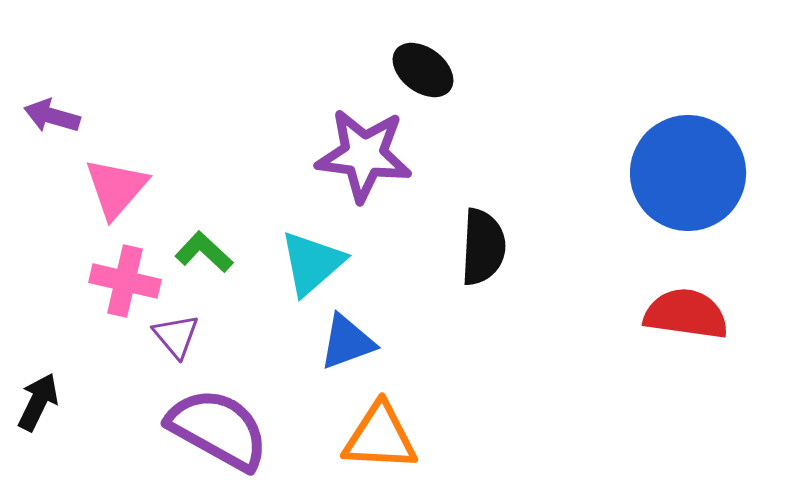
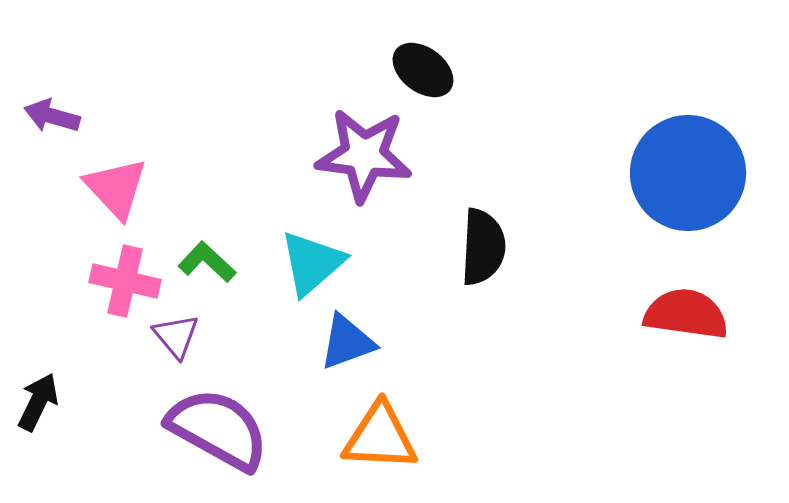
pink triangle: rotated 24 degrees counterclockwise
green L-shape: moved 3 px right, 10 px down
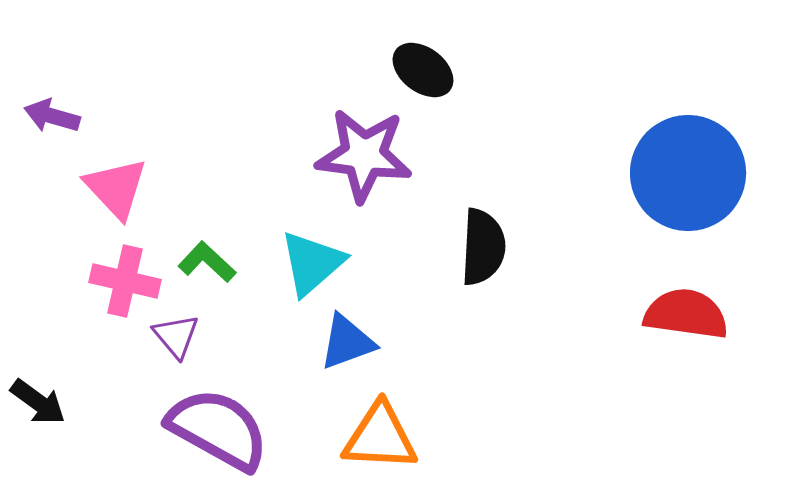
black arrow: rotated 100 degrees clockwise
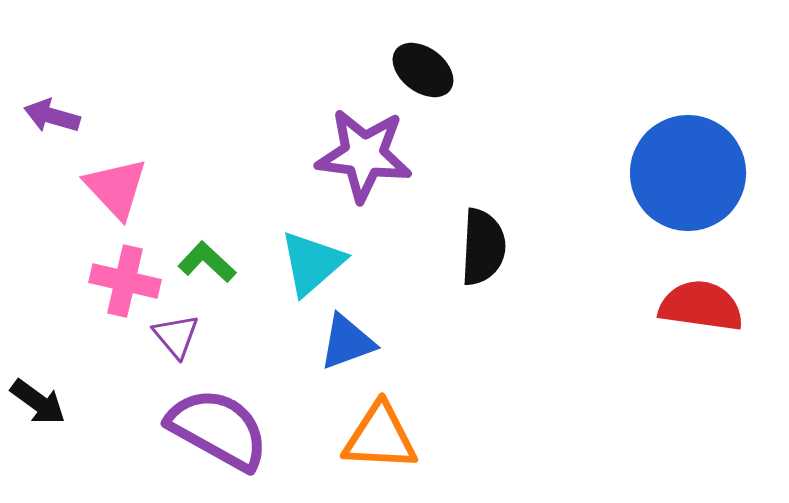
red semicircle: moved 15 px right, 8 px up
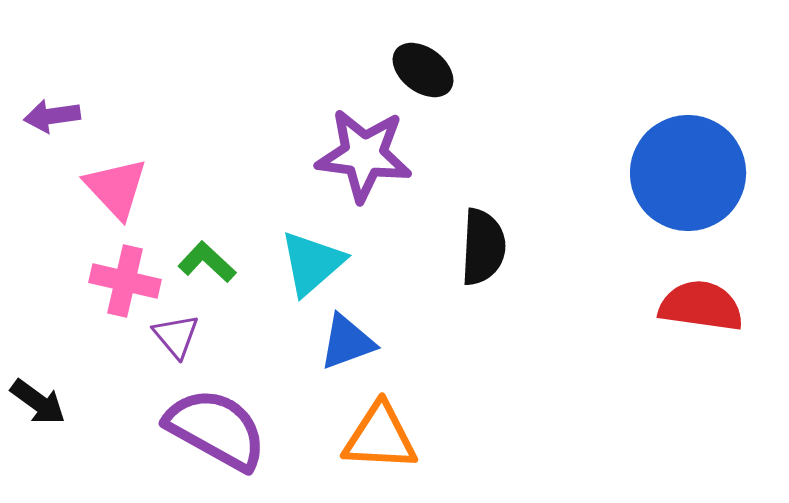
purple arrow: rotated 24 degrees counterclockwise
purple semicircle: moved 2 px left
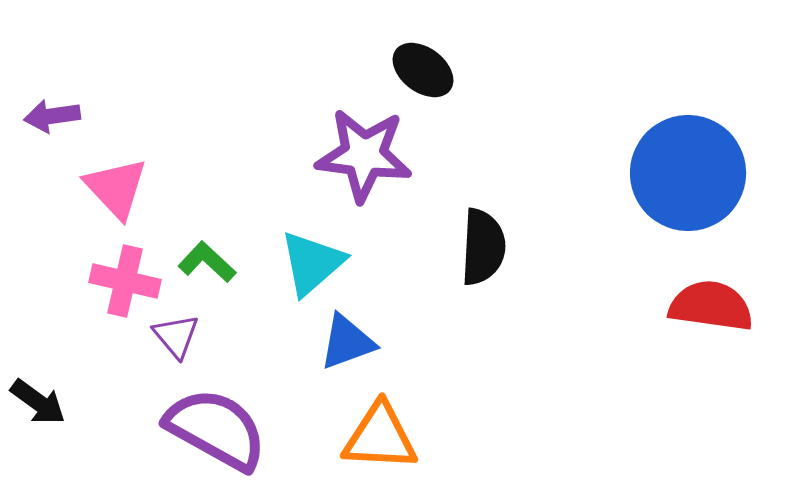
red semicircle: moved 10 px right
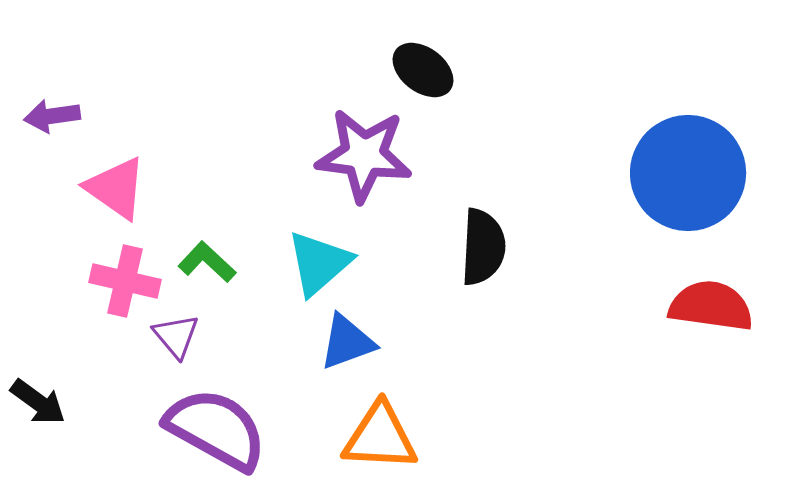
pink triangle: rotated 12 degrees counterclockwise
cyan triangle: moved 7 px right
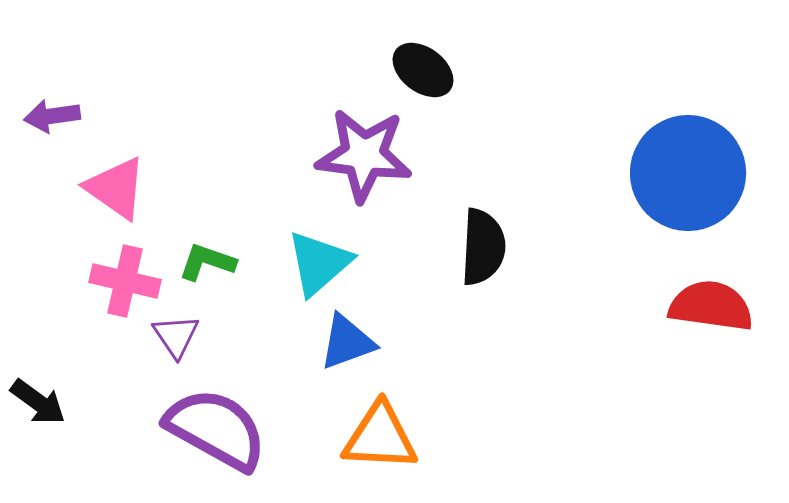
green L-shape: rotated 24 degrees counterclockwise
purple triangle: rotated 6 degrees clockwise
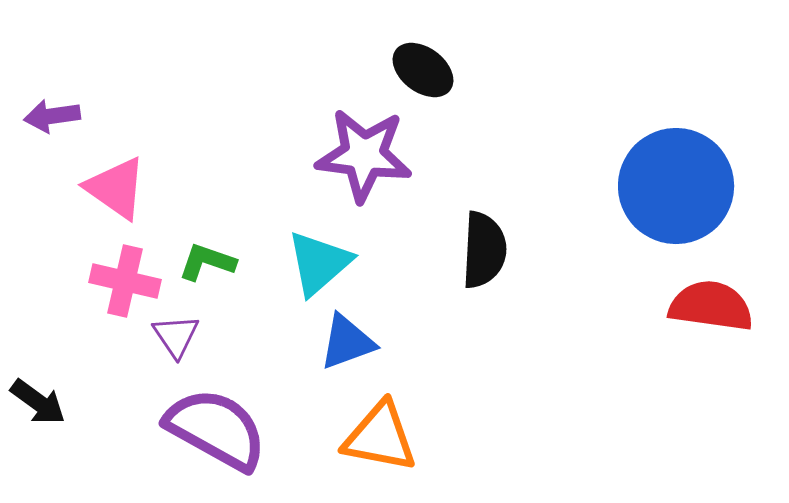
blue circle: moved 12 px left, 13 px down
black semicircle: moved 1 px right, 3 px down
orange triangle: rotated 8 degrees clockwise
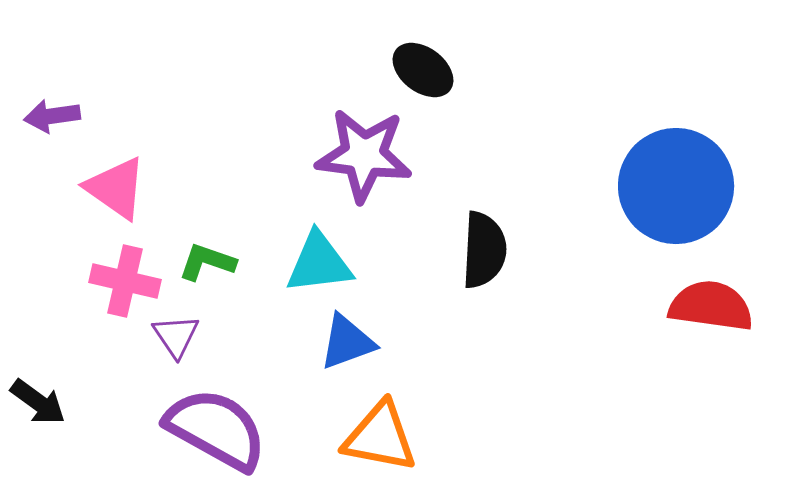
cyan triangle: rotated 34 degrees clockwise
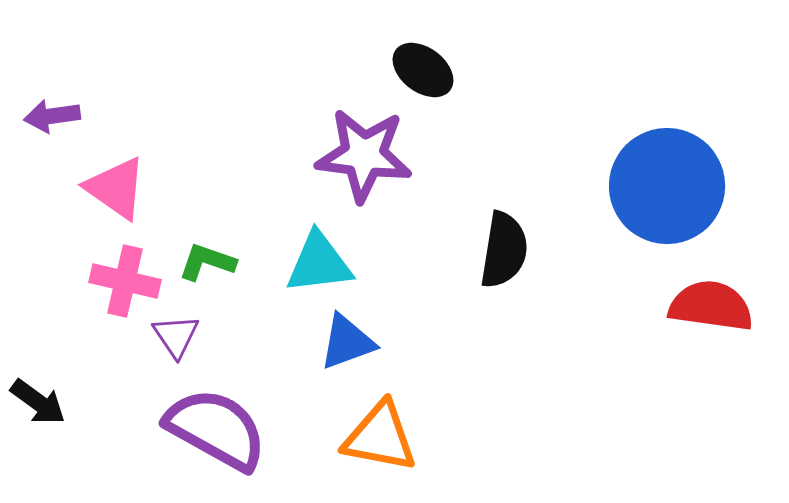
blue circle: moved 9 px left
black semicircle: moved 20 px right; rotated 6 degrees clockwise
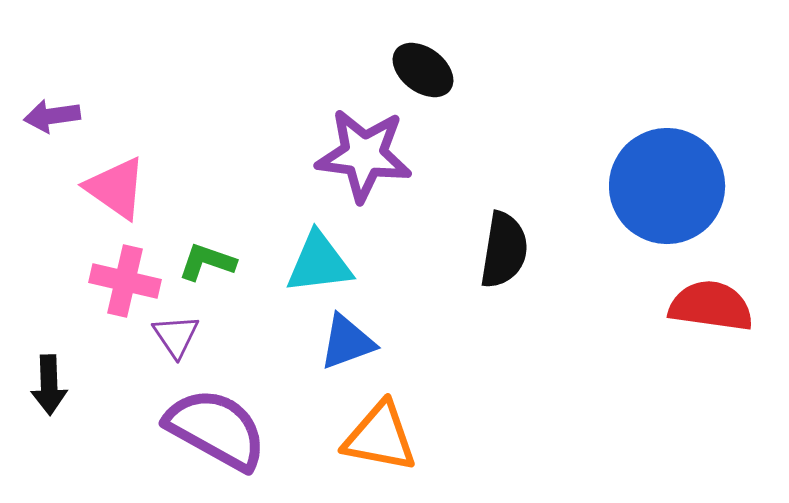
black arrow: moved 11 px right, 17 px up; rotated 52 degrees clockwise
